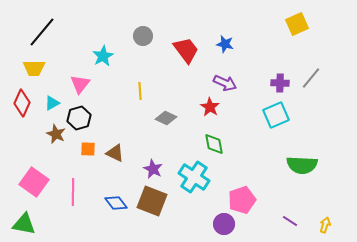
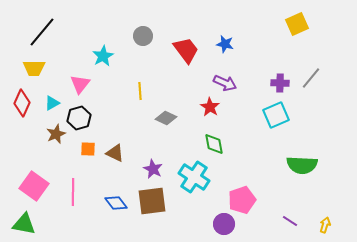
brown star: rotated 24 degrees clockwise
pink square: moved 4 px down
brown square: rotated 28 degrees counterclockwise
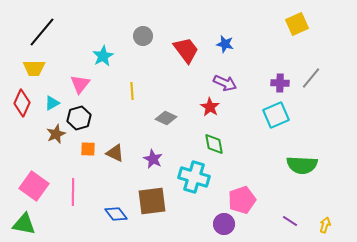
yellow line: moved 8 px left
purple star: moved 10 px up
cyan cross: rotated 16 degrees counterclockwise
blue diamond: moved 11 px down
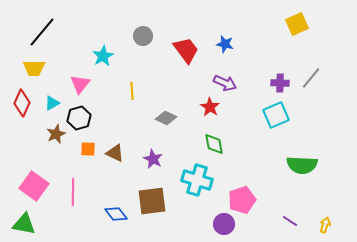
cyan cross: moved 3 px right, 3 px down
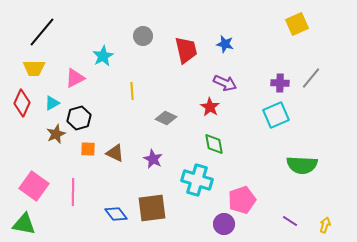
red trapezoid: rotated 24 degrees clockwise
pink triangle: moved 5 px left, 6 px up; rotated 25 degrees clockwise
brown square: moved 7 px down
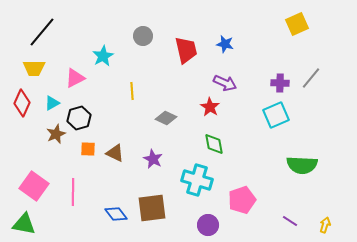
purple circle: moved 16 px left, 1 px down
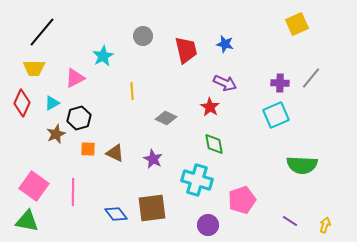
green triangle: moved 3 px right, 3 px up
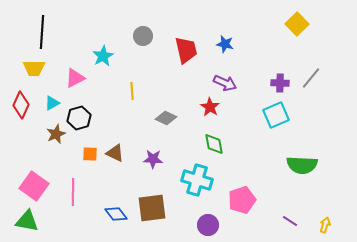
yellow square: rotated 20 degrees counterclockwise
black line: rotated 36 degrees counterclockwise
red diamond: moved 1 px left, 2 px down
orange square: moved 2 px right, 5 px down
purple star: rotated 24 degrees counterclockwise
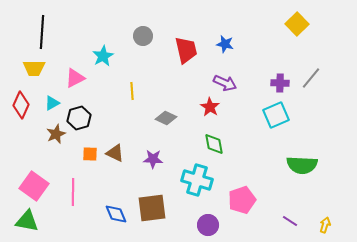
blue diamond: rotated 15 degrees clockwise
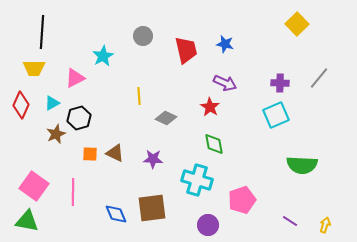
gray line: moved 8 px right
yellow line: moved 7 px right, 5 px down
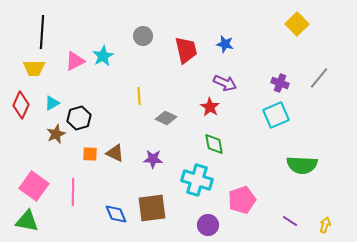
pink triangle: moved 17 px up
purple cross: rotated 18 degrees clockwise
